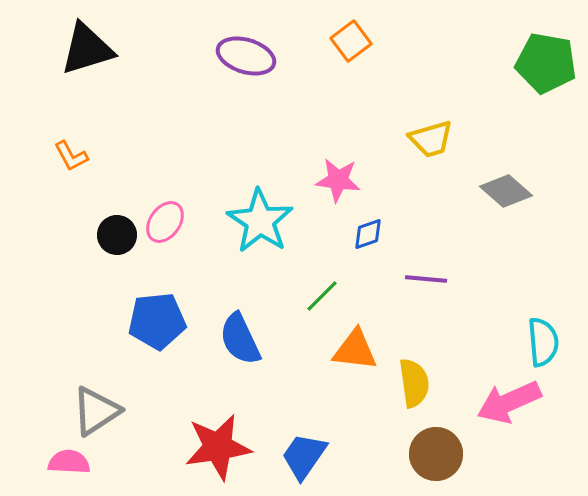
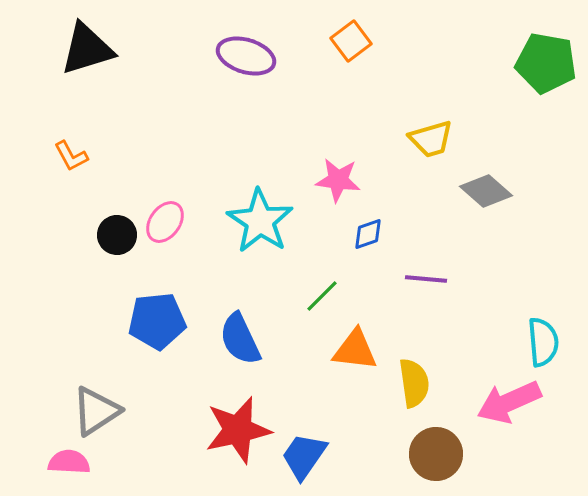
gray diamond: moved 20 px left
red star: moved 20 px right, 17 px up; rotated 4 degrees counterclockwise
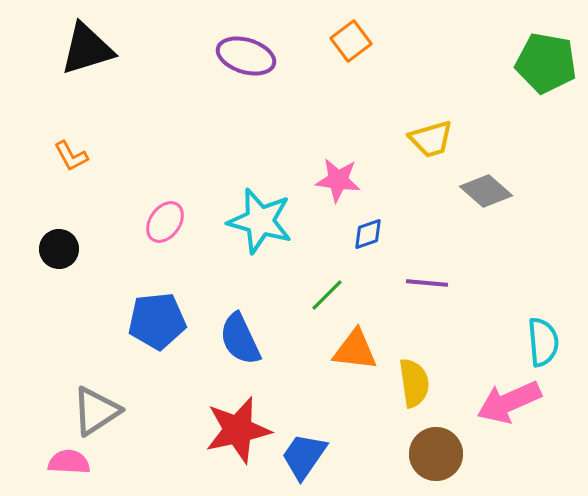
cyan star: rotated 18 degrees counterclockwise
black circle: moved 58 px left, 14 px down
purple line: moved 1 px right, 4 px down
green line: moved 5 px right, 1 px up
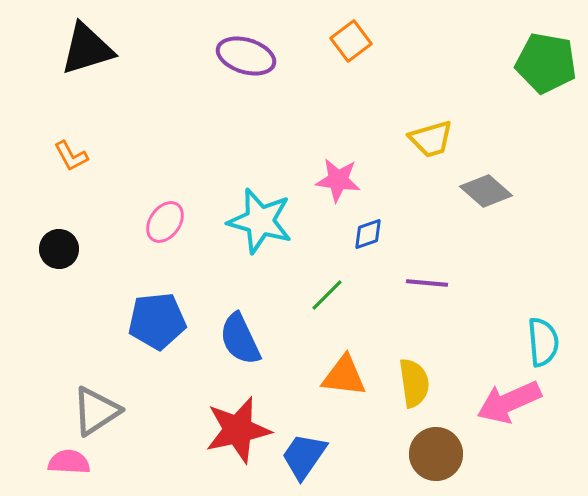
orange triangle: moved 11 px left, 26 px down
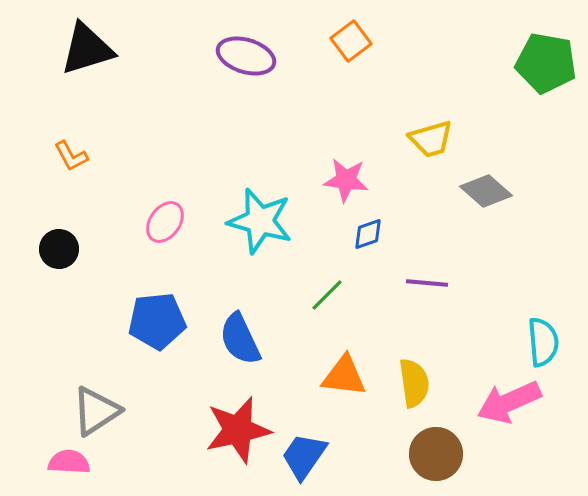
pink star: moved 8 px right
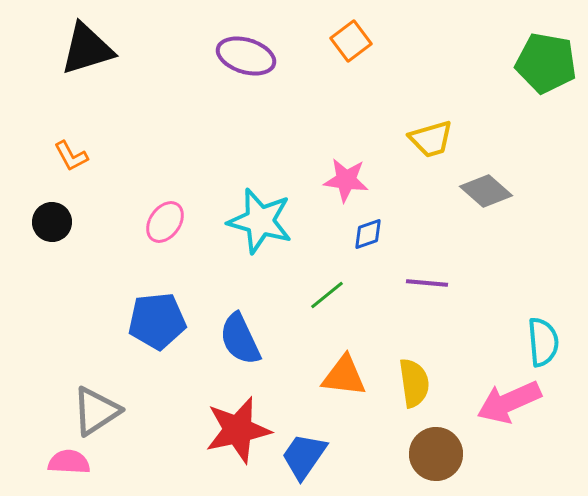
black circle: moved 7 px left, 27 px up
green line: rotated 6 degrees clockwise
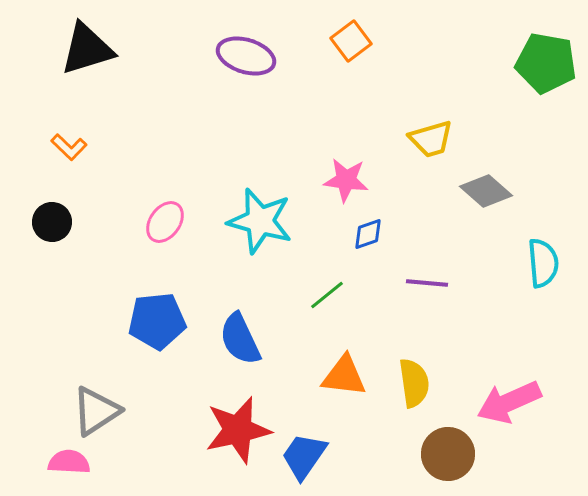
orange L-shape: moved 2 px left, 9 px up; rotated 18 degrees counterclockwise
cyan semicircle: moved 79 px up
brown circle: moved 12 px right
